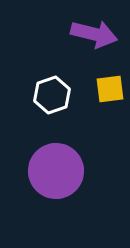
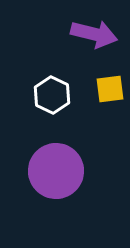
white hexagon: rotated 15 degrees counterclockwise
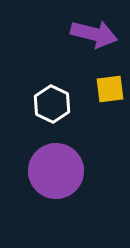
white hexagon: moved 9 px down
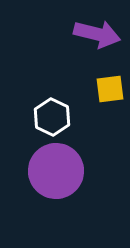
purple arrow: moved 3 px right
white hexagon: moved 13 px down
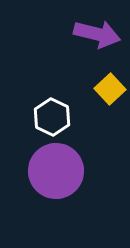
yellow square: rotated 36 degrees counterclockwise
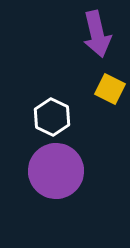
purple arrow: rotated 63 degrees clockwise
yellow square: rotated 20 degrees counterclockwise
